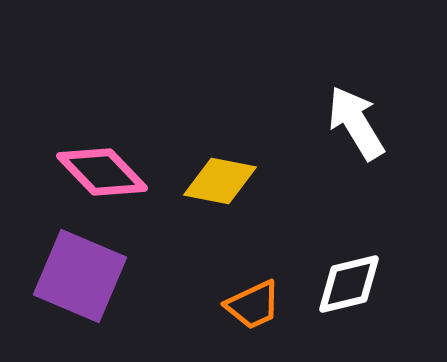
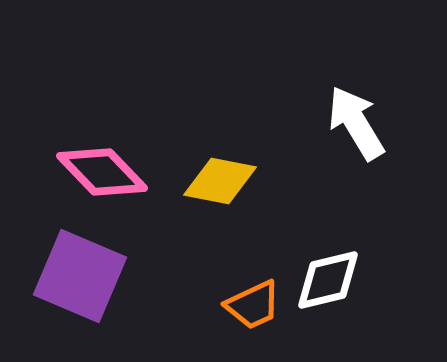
white diamond: moved 21 px left, 4 px up
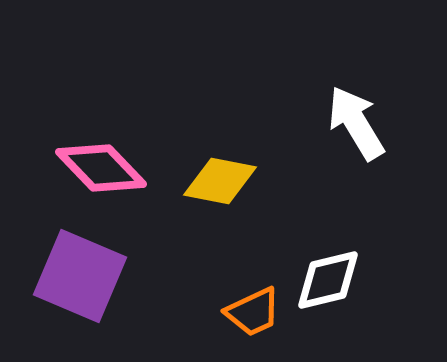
pink diamond: moved 1 px left, 4 px up
orange trapezoid: moved 7 px down
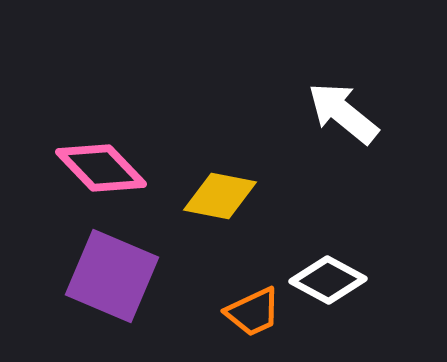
white arrow: moved 13 px left, 10 px up; rotated 20 degrees counterclockwise
yellow diamond: moved 15 px down
purple square: moved 32 px right
white diamond: rotated 42 degrees clockwise
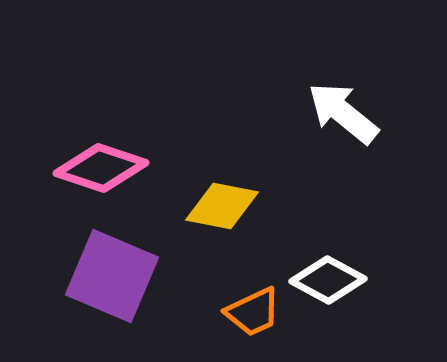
pink diamond: rotated 28 degrees counterclockwise
yellow diamond: moved 2 px right, 10 px down
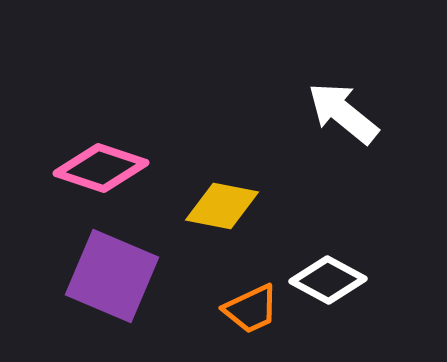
orange trapezoid: moved 2 px left, 3 px up
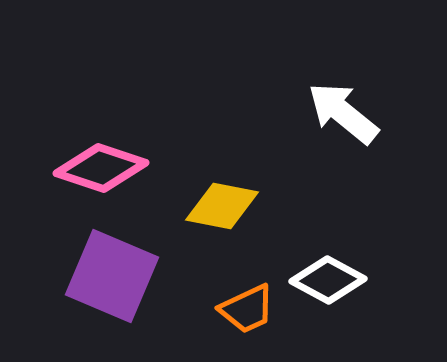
orange trapezoid: moved 4 px left
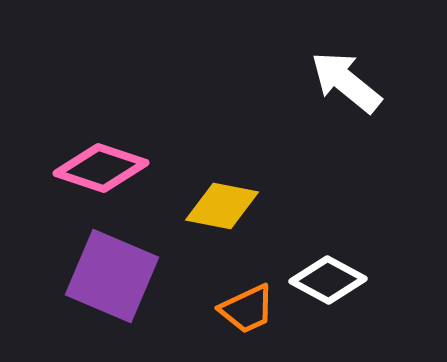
white arrow: moved 3 px right, 31 px up
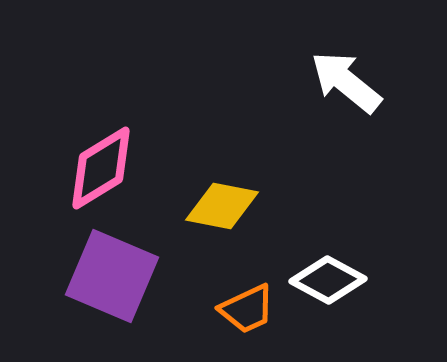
pink diamond: rotated 50 degrees counterclockwise
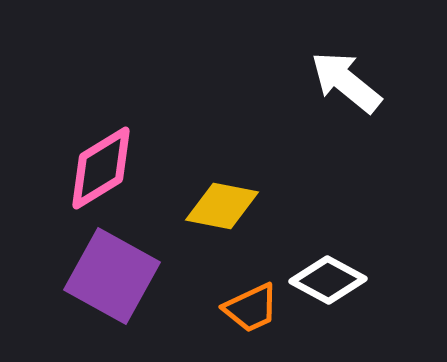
purple square: rotated 6 degrees clockwise
orange trapezoid: moved 4 px right, 1 px up
